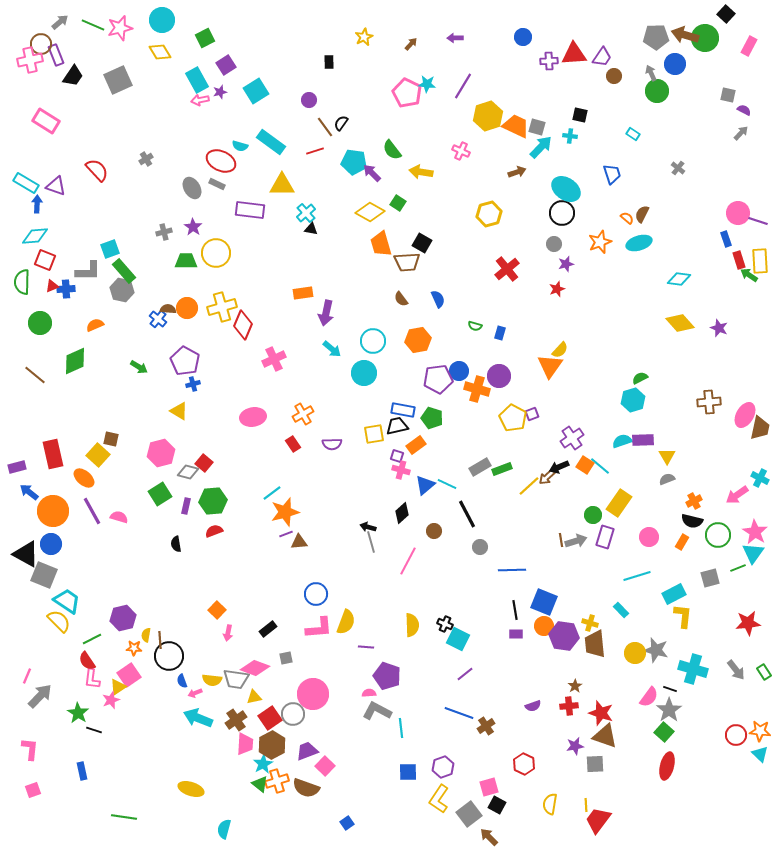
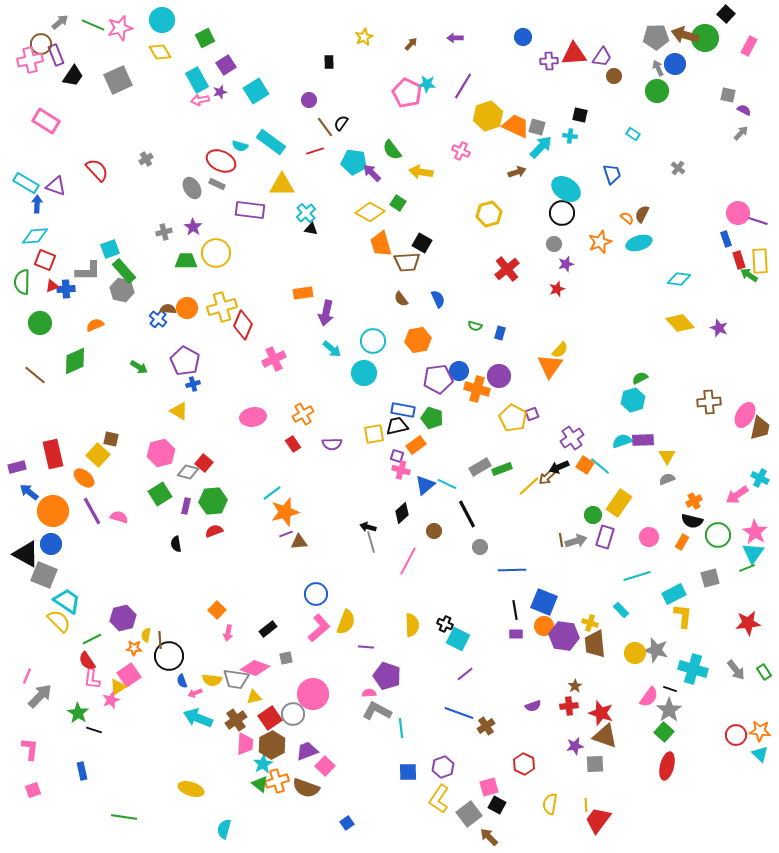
gray arrow at (651, 73): moved 7 px right, 5 px up
green line at (738, 568): moved 9 px right
pink L-shape at (319, 628): rotated 36 degrees counterclockwise
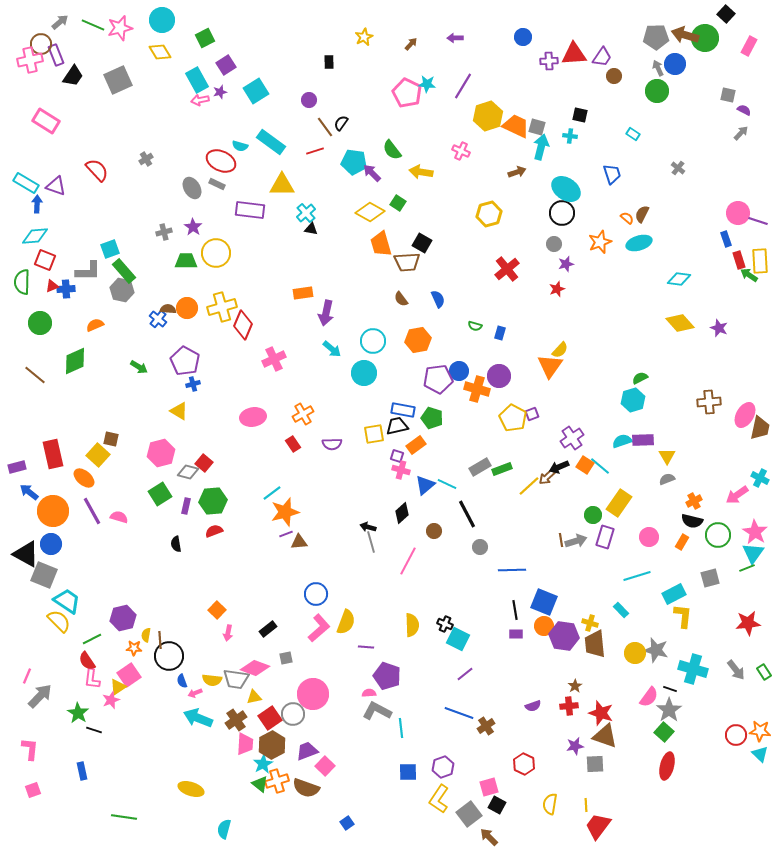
cyan arrow at (541, 147): rotated 30 degrees counterclockwise
red trapezoid at (598, 820): moved 6 px down
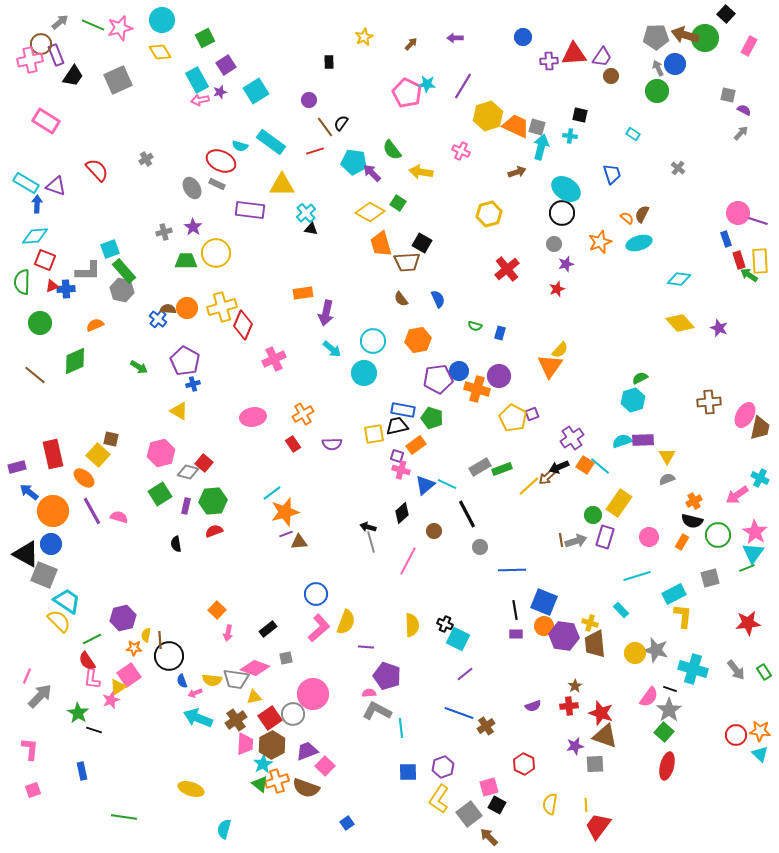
brown circle at (614, 76): moved 3 px left
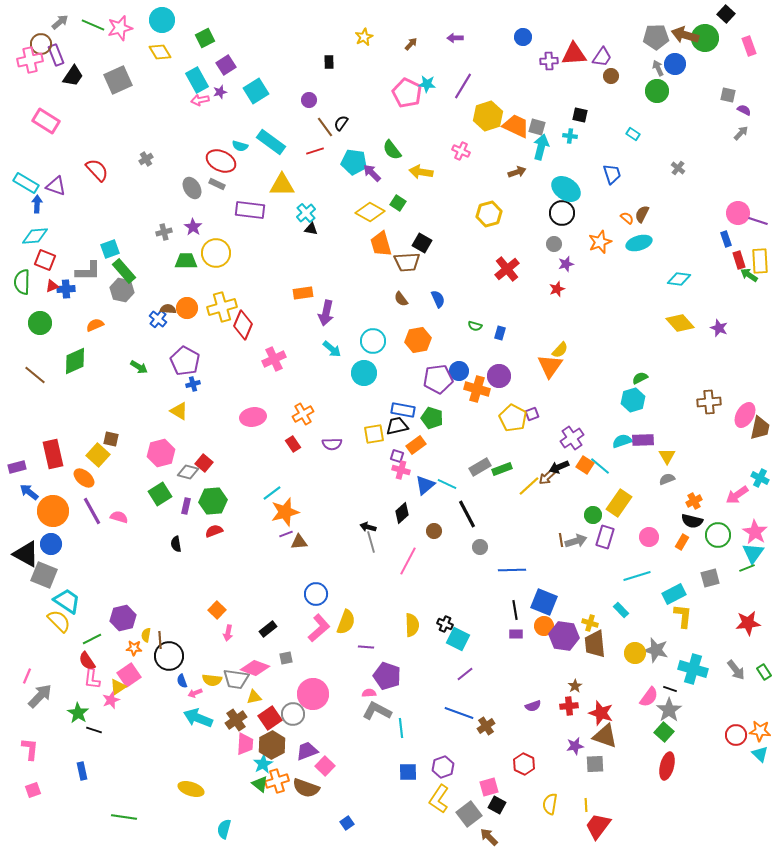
pink rectangle at (749, 46): rotated 48 degrees counterclockwise
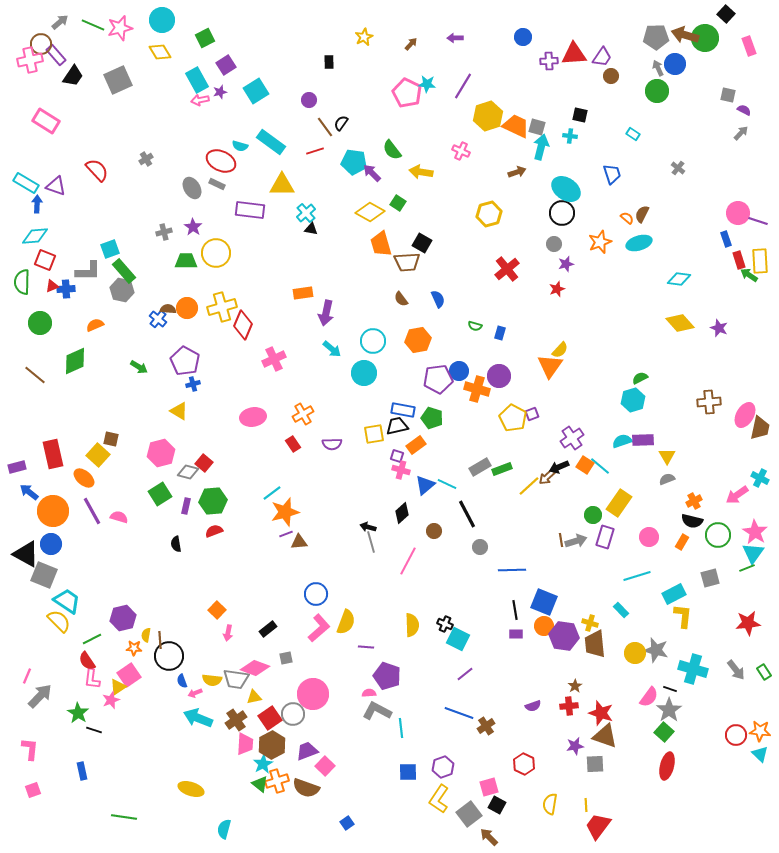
purple rectangle at (56, 55): rotated 20 degrees counterclockwise
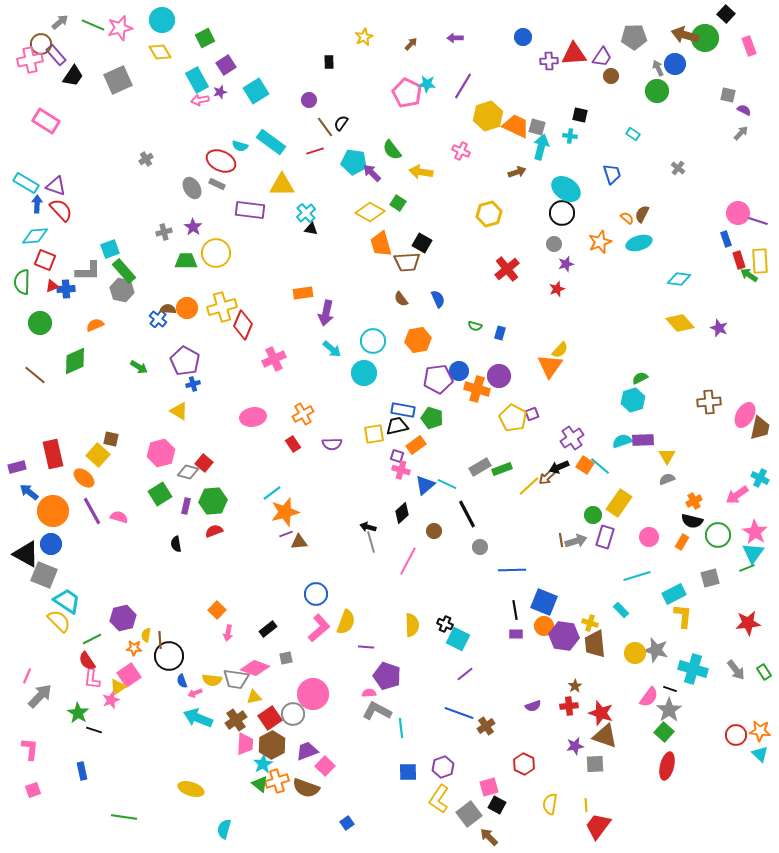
gray pentagon at (656, 37): moved 22 px left
red semicircle at (97, 170): moved 36 px left, 40 px down
